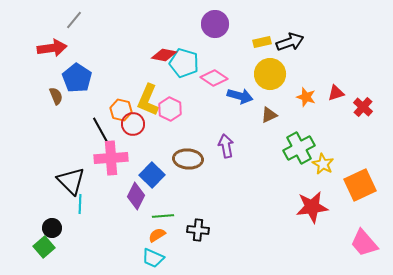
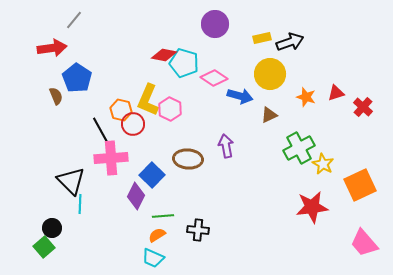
yellow rectangle: moved 4 px up
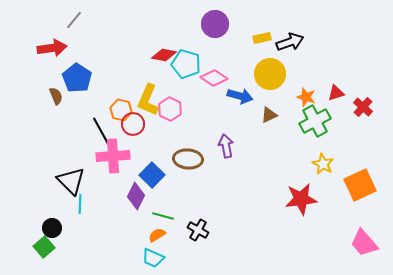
cyan pentagon: moved 2 px right, 1 px down
green cross: moved 16 px right, 27 px up
pink cross: moved 2 px right, 2 px up
red star: moved 11 px left, 8 px up
green line: rotated 20 degrees clockwise
black cross: rotated 25 degrees clockwise
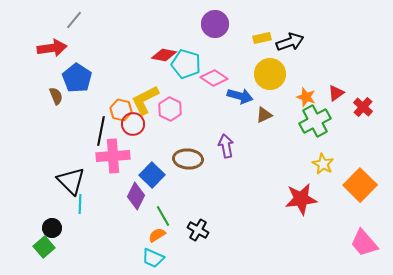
red triangle: rotated 18 degrees counterclockwise
yellow L-shape: moved 3 px left; rotated 40 degrees clockwise
brown triangle: moved 5 px left
black line: rotated 40 degrees clockwise
orange square: rotated 20 degrees counterclockwise
green line: rotated 45 degrees clockwise
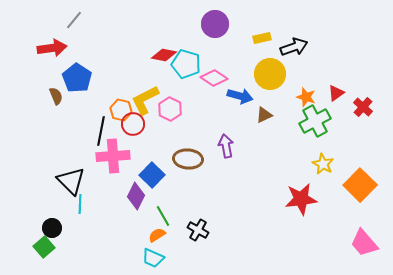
black arrow: moved 4 px right, 5 px down
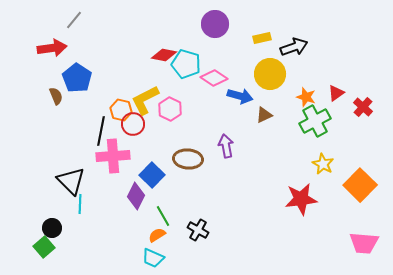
pink trapezoid: rotated 44 degrees counterclockwise
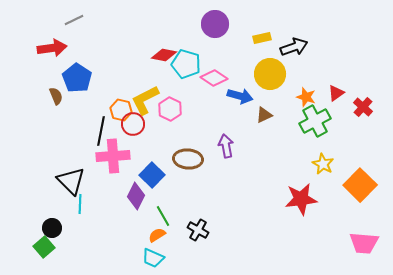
gray line: rotated 24 degrees clockwise
